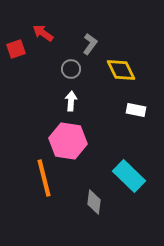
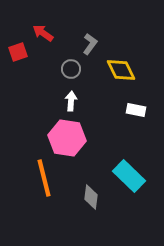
red square: moved 2 px right, 3 px down
pink hexagon: moved 1 px left, 3 px up
gray diamond: moved 3 px left, 5 px up
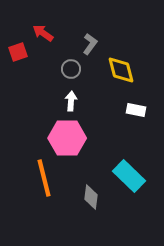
yellow diamond: rotated 12 degrees clockwise
pink hexagon: rotated 9 degrees counterclockwise
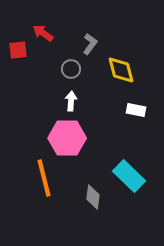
red square: moved 2 px up; rotated 12 degrees clockwise
gray diamond: moved 2 px right
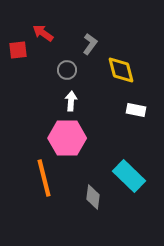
gray circle: moved 4 px left, 1 px down
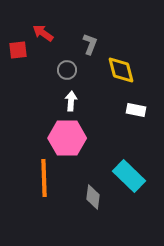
gray L-shape: rotated 15 degrees counterclockwise
orange line: rotated 12 degrees clockwise
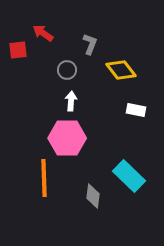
yellow diamond: rotated 24 degrees counterclockwise
gray diamond: moved 1 px up
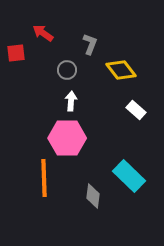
red square: moved 2 px left, 3 px down
white rectangle: rotated 30 degrees clockwise
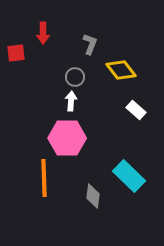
red arrow: rotated 125 degrees counterclockwise
gray circle: moved 8 px right, 7 px down
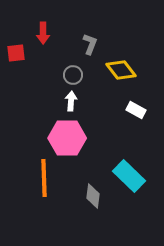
gray circle: moved 2 px left, 2 px up
white rectangle: rotated 12 degrees counterclockwise
